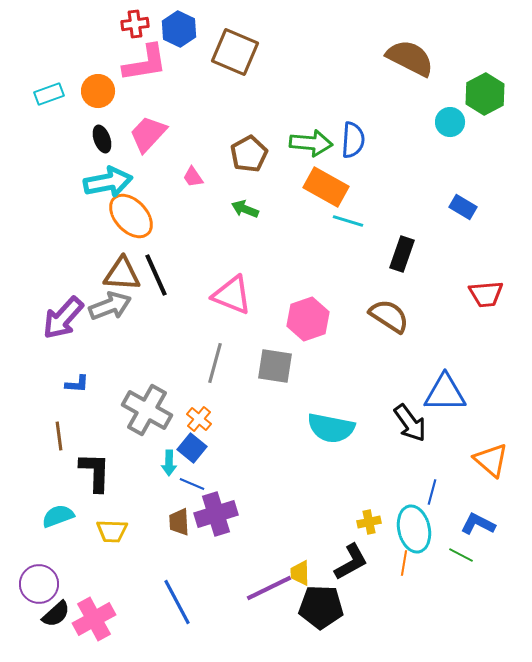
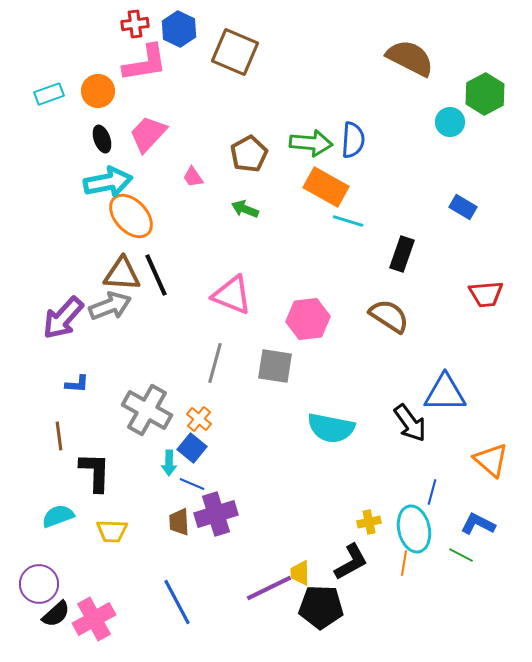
pink hexagon at (308, 319): rotated 12 degrees clockwise
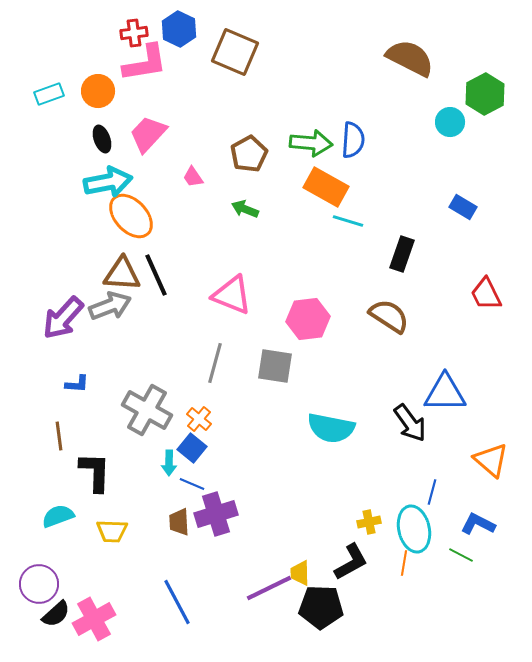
red cross at (135, 24): moved 1 px left, 9 px down
red trapezoid at (486, 294): rotated 69 degrees clockwise
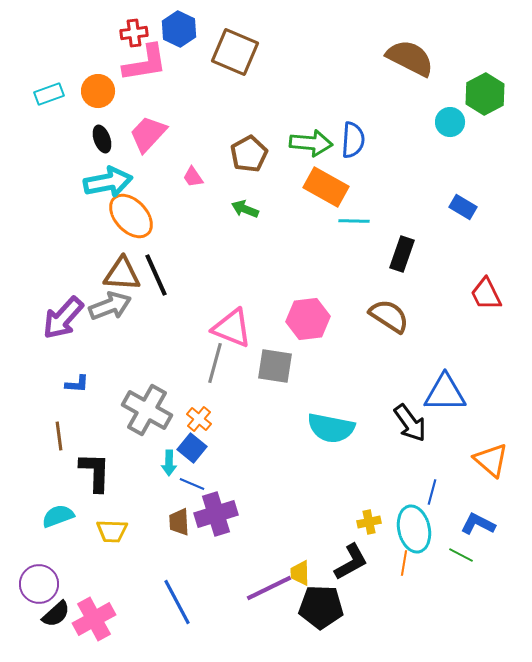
cyan line at (348, 221): moved 6 px right; rotated 16 degrees counterclockwise
pink triangle at (232, 295): moved 33 px down
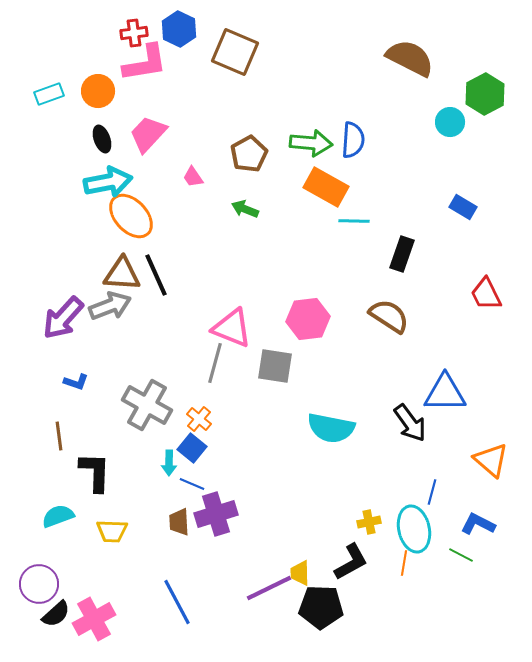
blue L-shape at (77, 384): moved 1 px left, 2 px up; rotated 15 degrees clockwise
gray cross at (147, 410): moved 5 px up
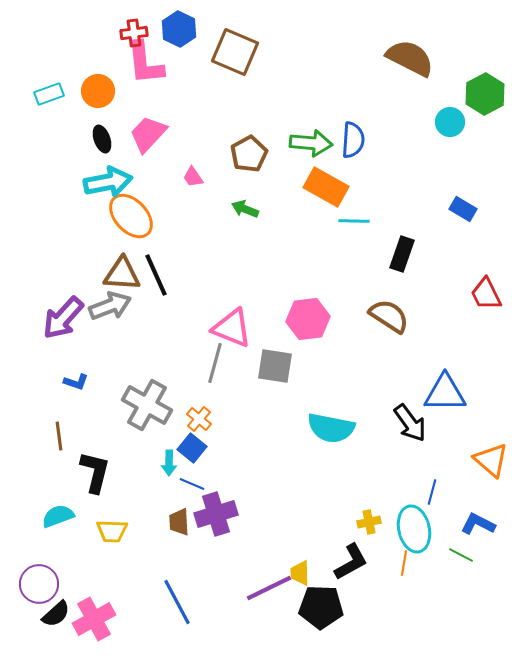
pink L-shape at (145, 63): rotated 93 degrees clockwise
blue rectangle at (463, 207): moved 2 px down
black L-shape at (95, 472): rotated 12 degrees clockwise
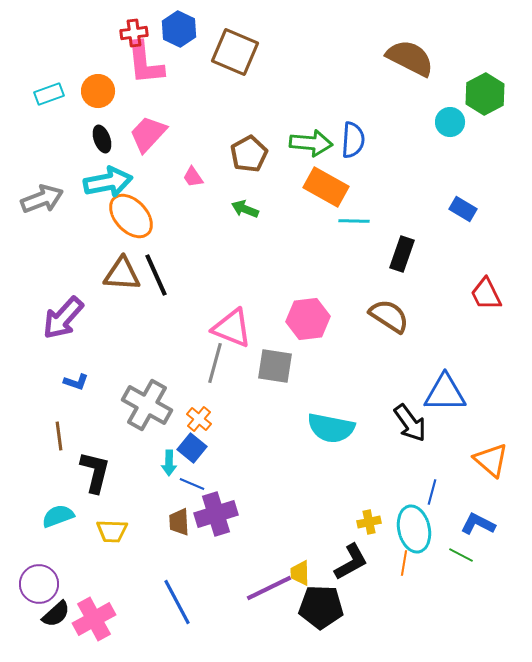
gray arrow at (110, 306): moved 68 px left, 107 px up
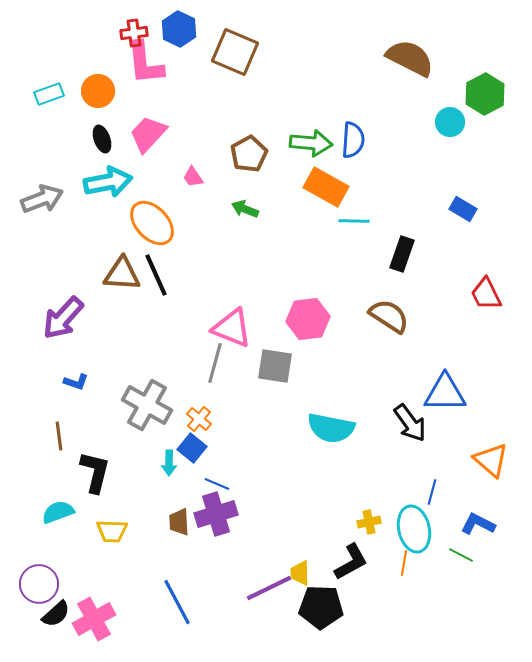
orange ellipse at (131, 216): moved 21 px right, 7 px down
blue line at (192, 484): moved 25 px right
cyan semicircle at (58, 516): moved 4 px up
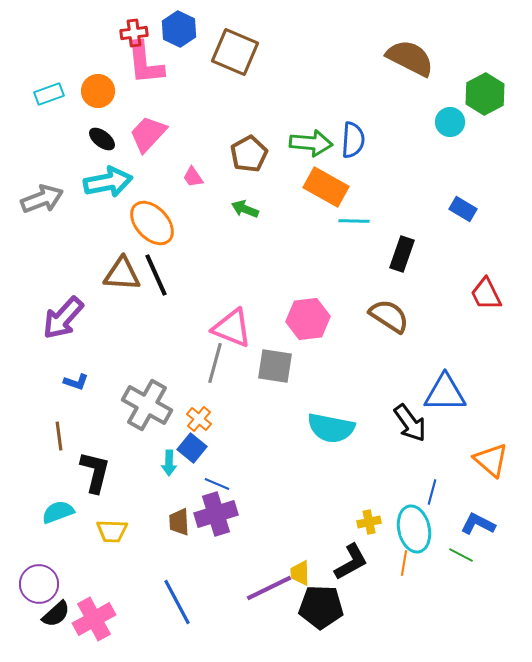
black ellipse at (102, 139): rotated 32 degrees counterclockwise
